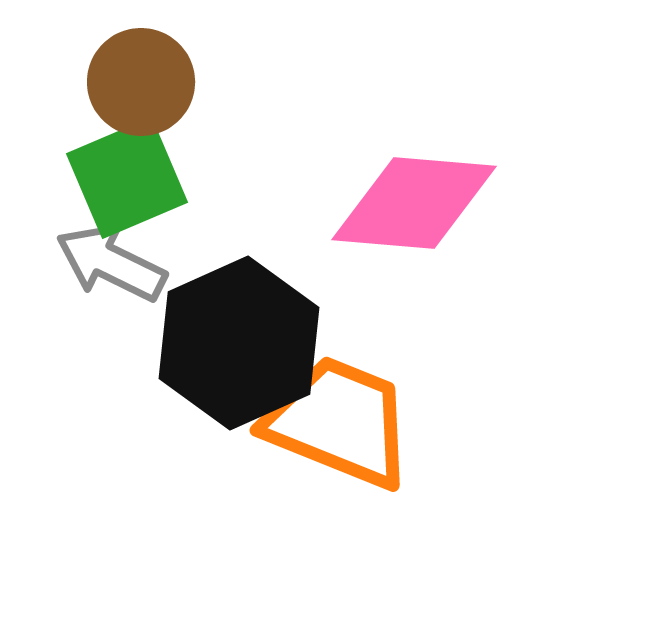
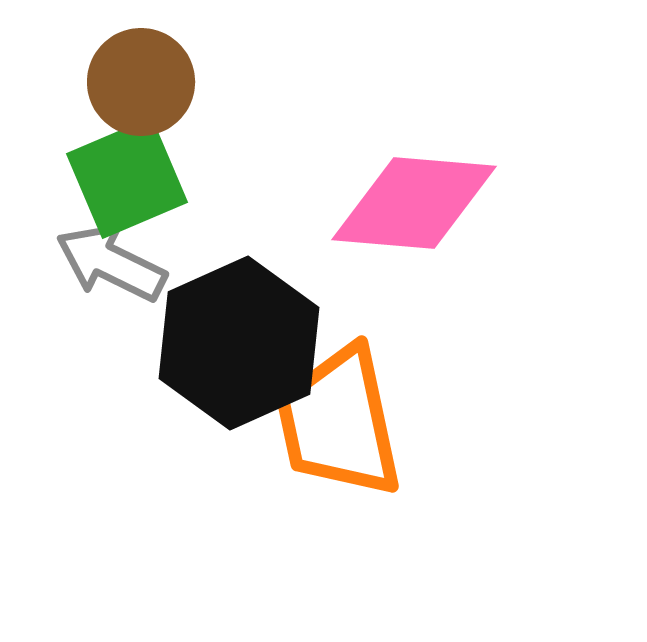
orange trapezoid: rotated 124 degrees counterclockwise
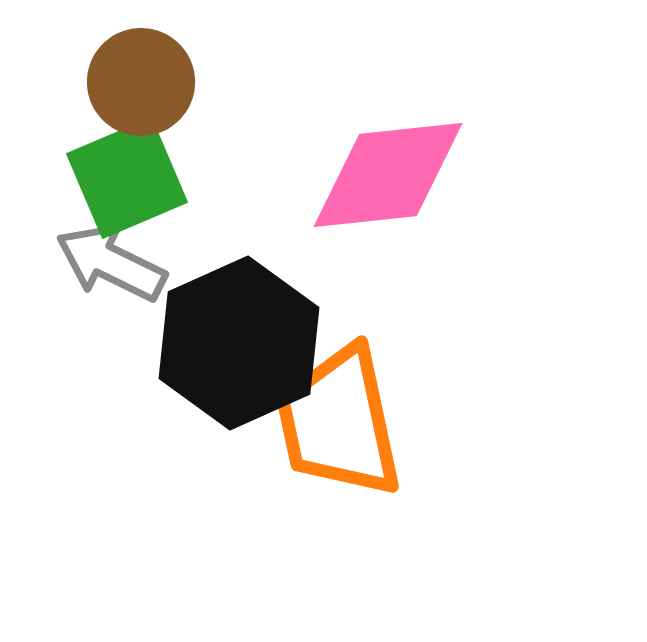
pink diamond: moved 26 px left, 28 px up; rotated 11 degrees counterclockwise
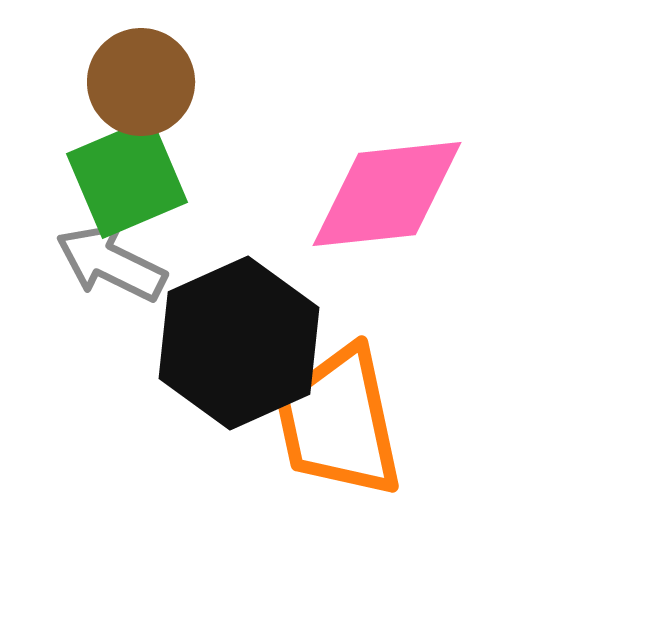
pink diamond: moved 1 px left, 19 px down
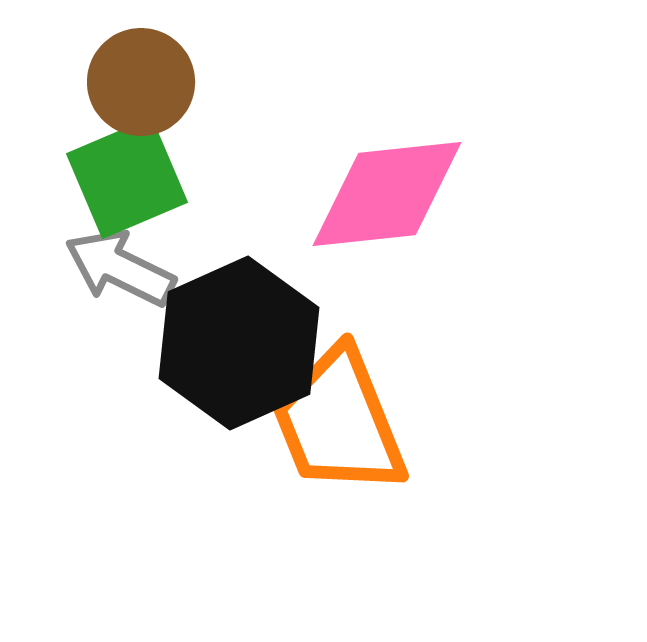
gray arrow: moved 9 px right, 5 px down
orange trapezoid: rotated 10 degrees counterclockwise
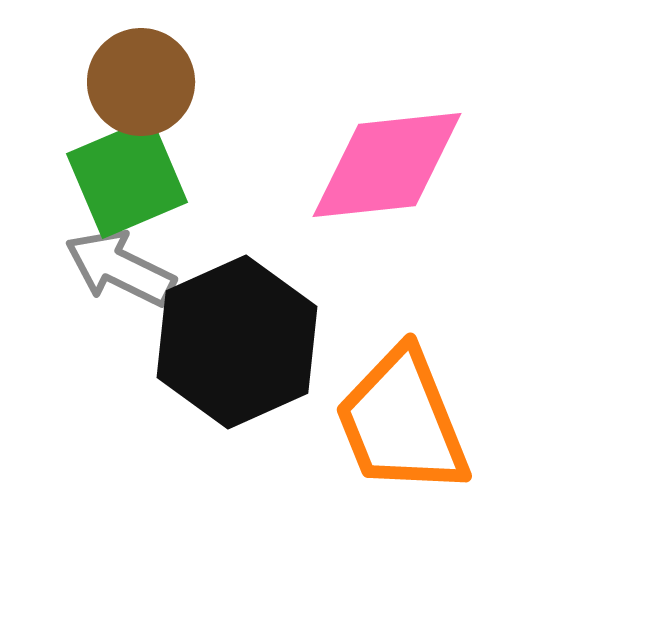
pink diamond: moved 29 px up
black hexagon: moved 2 px left, 1 px up
orange trapezoid: moved 63 px right
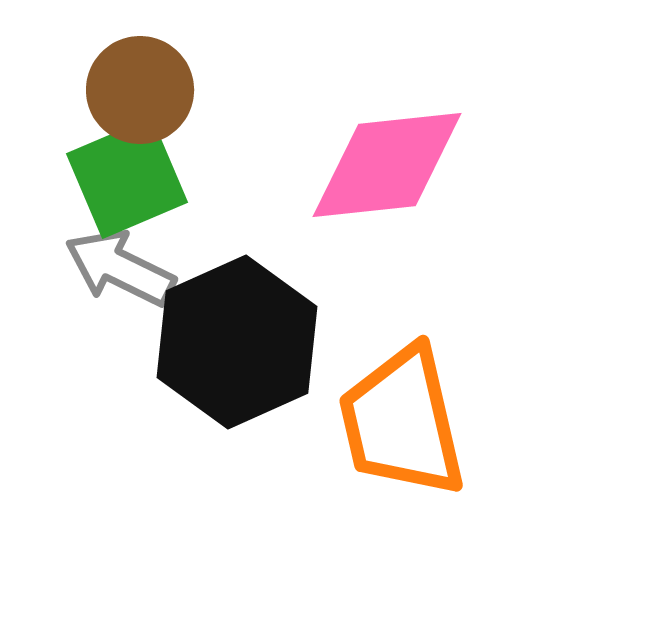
brown circle: moved 1 px left, 8 px down
orange trapezoid: rotated 9 degrees clockwise
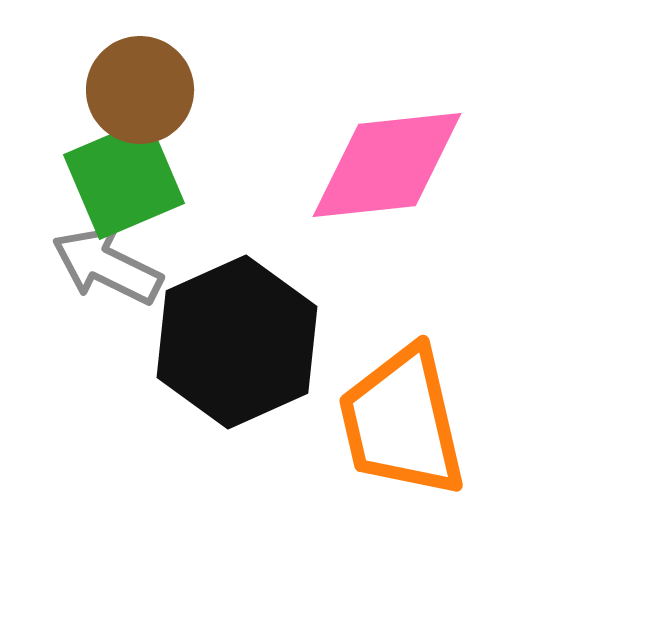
green square: moved 3 px left, 1 px down
gray arrow: moved 13 px left, 2 px up
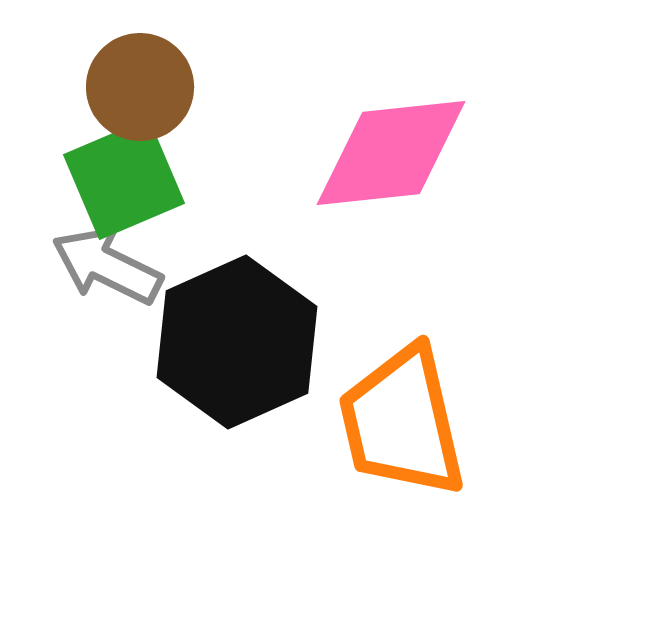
brown circle: moved 3 px up
pink diamond: moved 4 px right, 12 px up
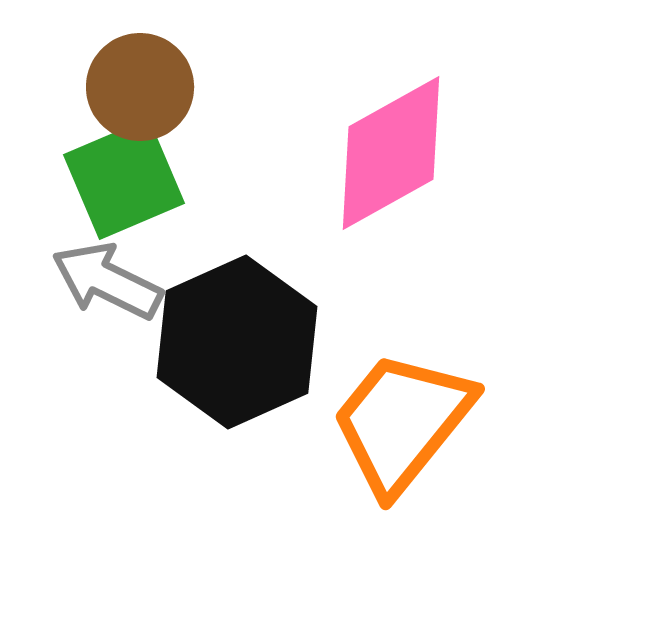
pink diamond: rotated 23 degrees counterclockwise
gray arrow: moved 15 px down
orange trapezoid: rotated 52 degrees clockwise
